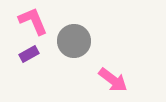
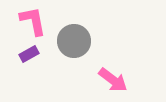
pink L-shape: rotated 12 degrees clockwise
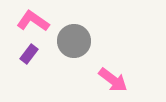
pink L-shape: rotated 44 degrees counterclockwise
purple rectangle: rotated 24 degrees counterclockwise
